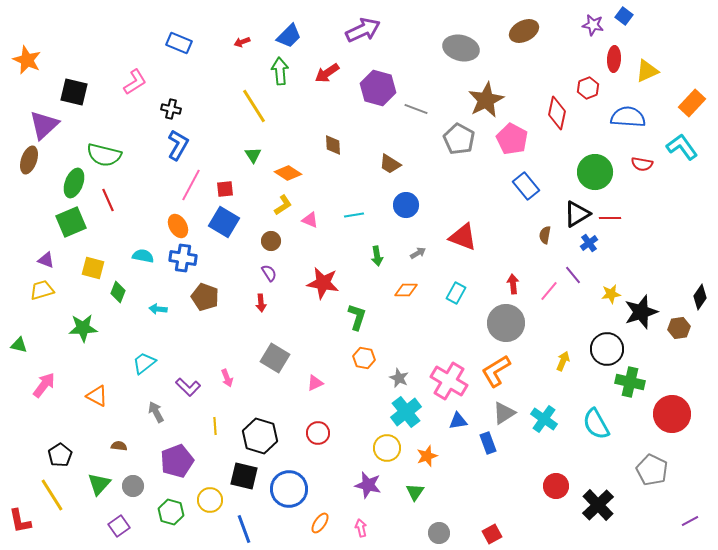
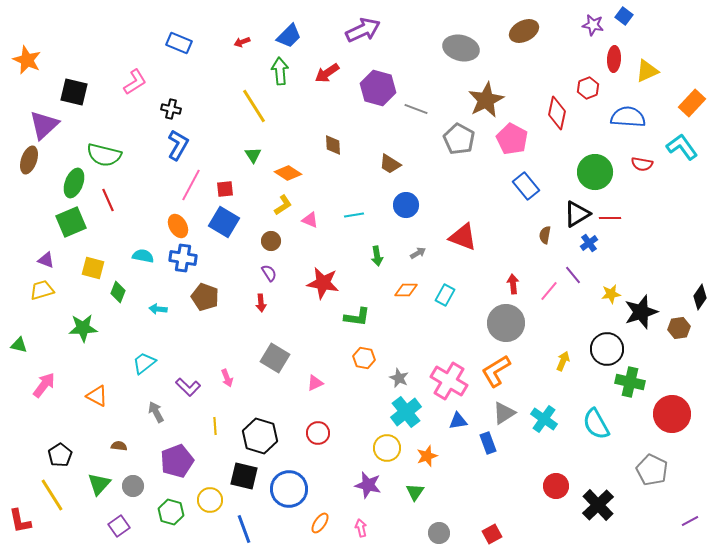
cyan rectangle at (456, 293): moved 11 px left, 2 px down
green L-shape at (357, 317): rotated 80 degrees clockwise
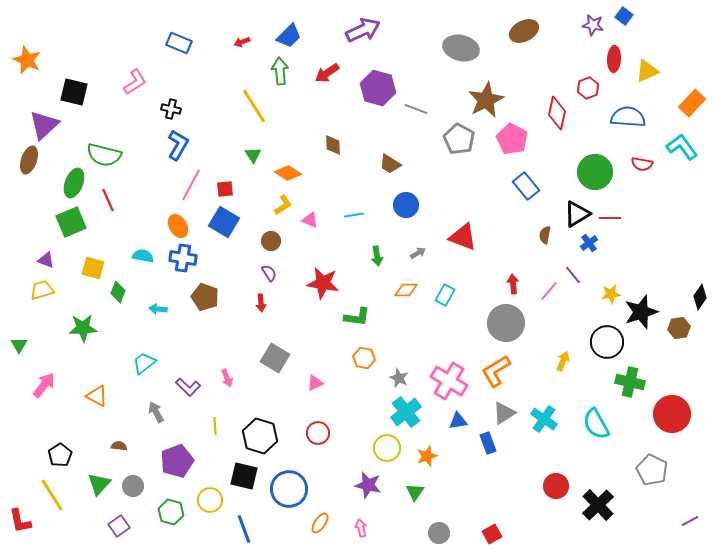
green triangle at (19, 345): rotated 48 degrees clockwise
black circle at (607, 349): moved 7 px up
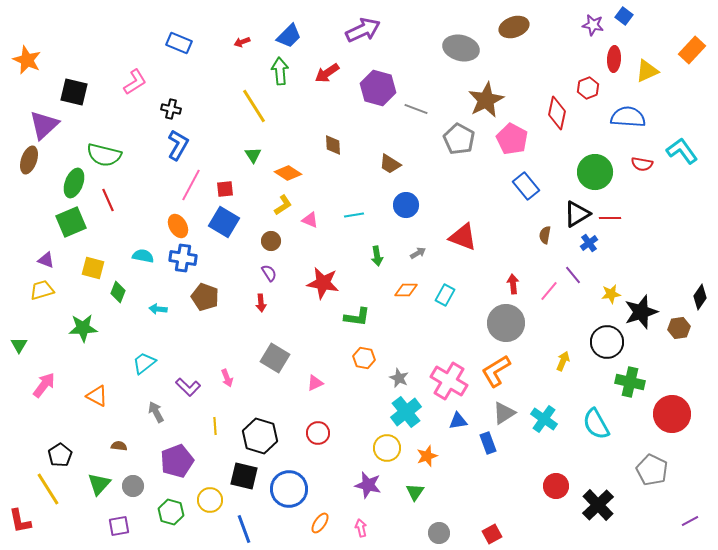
brown ellipse at (524, 31): moved 10 px left, 4 px up; rotated 8 degrees clockwise
orange rectangle at (692, 103): moved 53 px up
cyan L-shape at (682, 147): moved 4 px down
yellow line at (52, 495): moved 4 px left, 6 px up
purple square at (119, 526): rotated 25 degrees clockwise
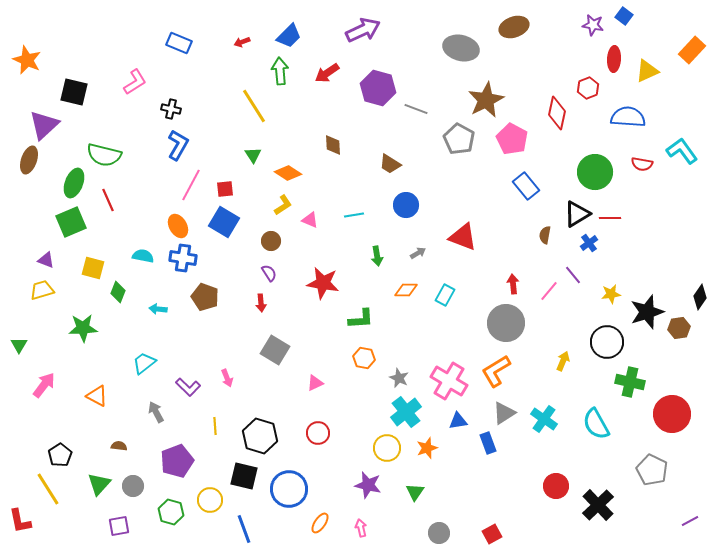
black star at (641, 312): moved 6 px right
green L-shape at (357, 317): moved 4 px right, 2 px down; rotated 12 degrees counterclockwise
gray square at (275, 358): moved 8 px up
orange star at (427, 456): moved 8 px up
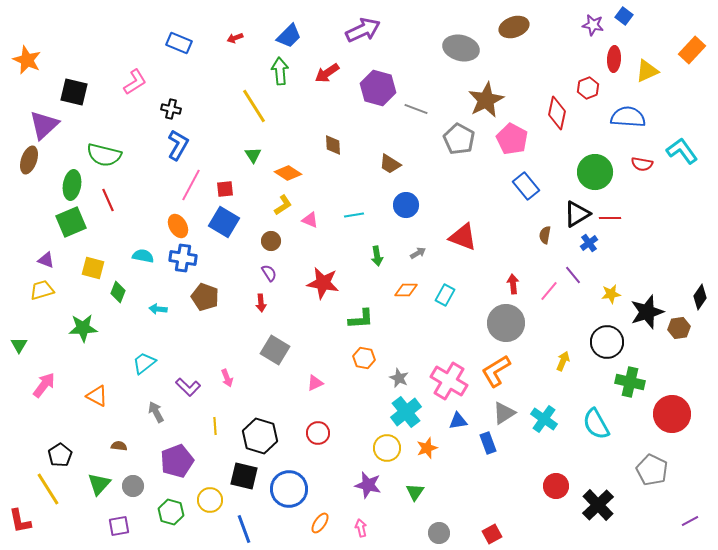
red arrow at (242, 42): moved 7 px left, 4 px up
green ellipse at (74, 183): moved 2 px left, 2 px down; rotated 12 degrees counterclockwise
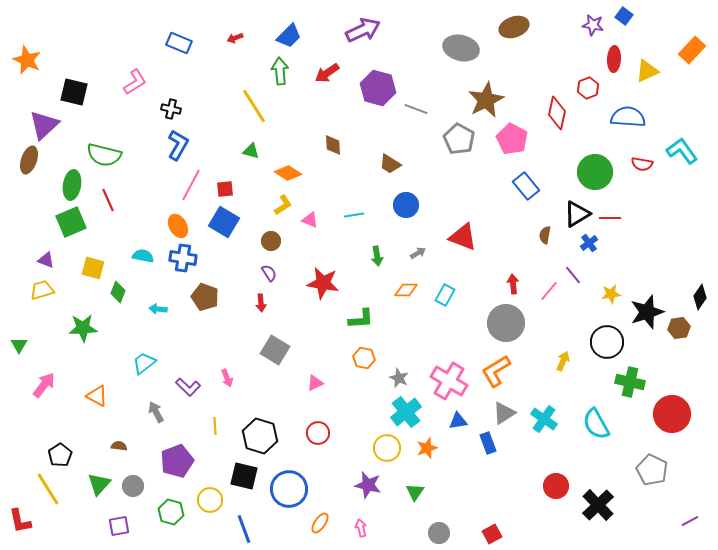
green triangle at (253, 155): moved 2 px left, 4 px up; rotated 42 degrees counterclockwise
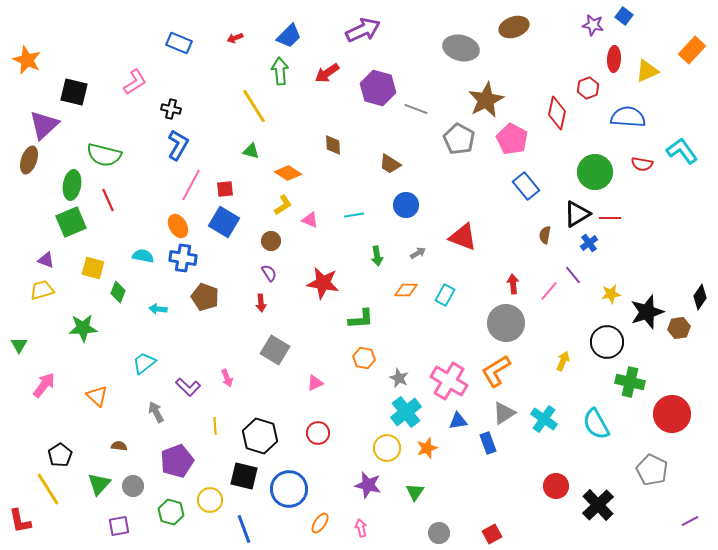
orange triangle at (97, 396): rotated 15 degrees clockwise
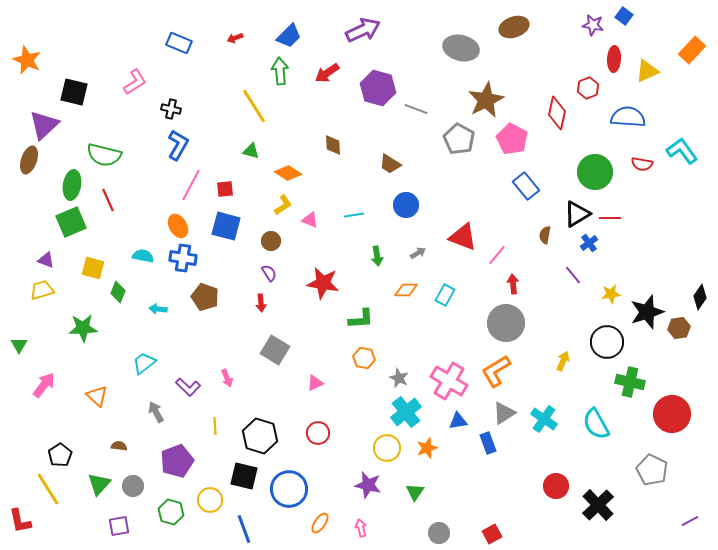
blue square at (224, 222): moved 2 px right, 4 px down; rotated 16 degrees counterclockwise
pink line at (549, 291): moved 52 px left, 36 px up
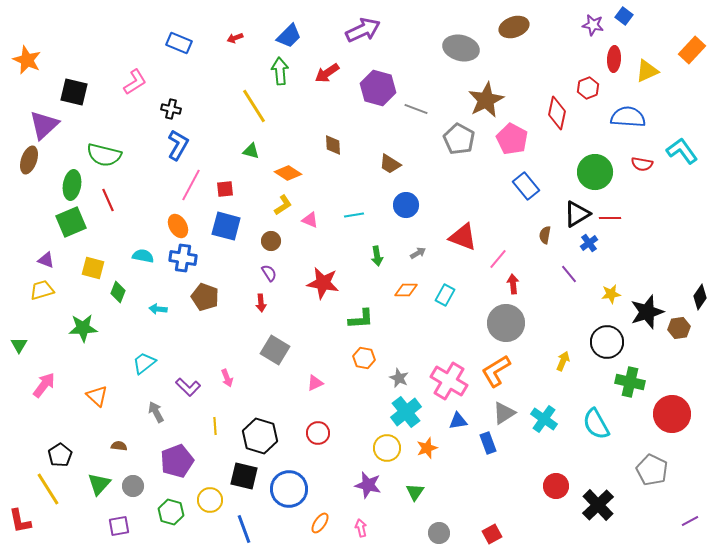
pink line at (497, 255): moved 1 px right, 4 px down
purple line at (573, 275): moved 4 px left, 1 px up
